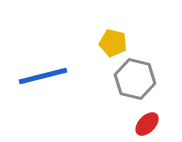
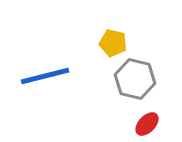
blue line: moved 2 px right
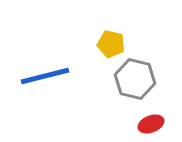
yellow pentagon: moved 2 px left, 1 px down
red ellipse: moved 4 px right; rotated 25 degrees clockwise
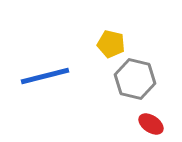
red ellipse: rotated 55 degrees clockwise
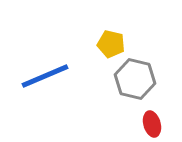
blue line: rotated 9 degrees counterclockwise
red ellipse: moved 1 px right; rotated 40 degrees clockwise
